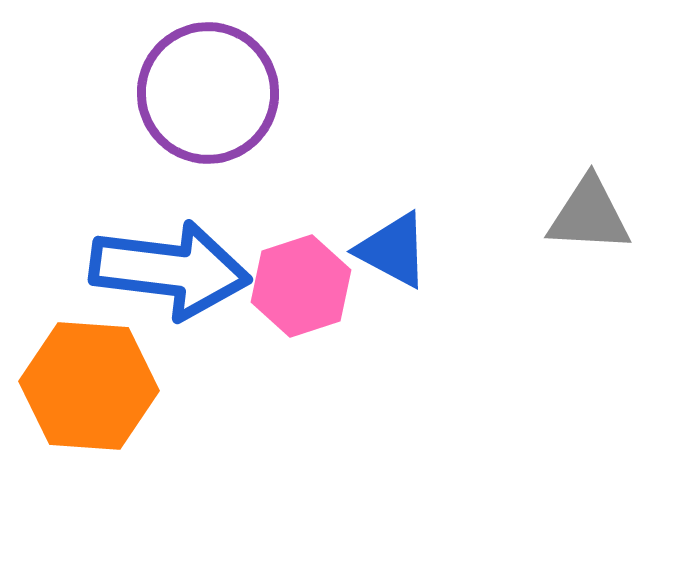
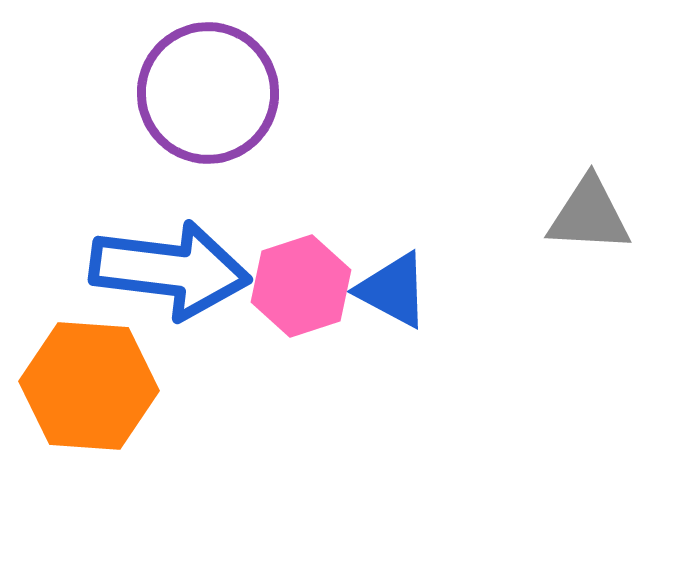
blue triangle: moved 40 px down
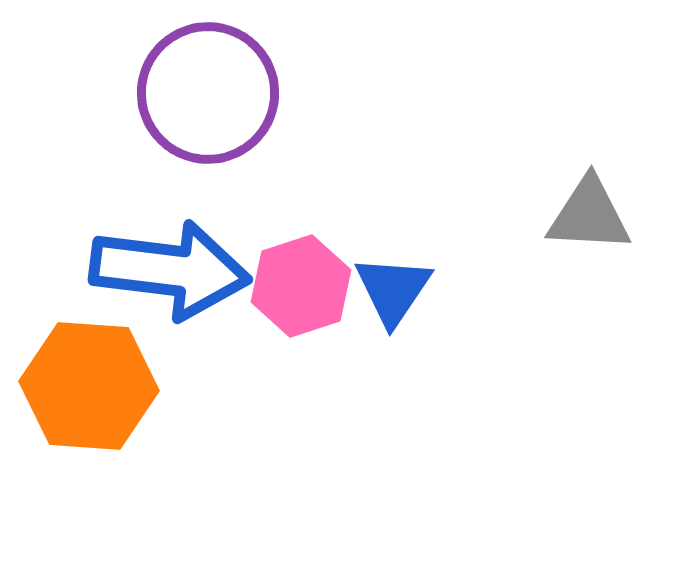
blue triangle: rotated 36 degrees clockwise
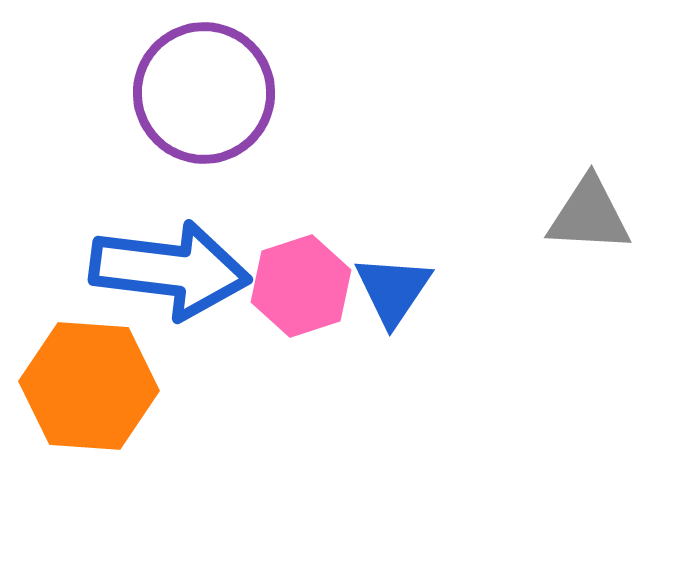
purple circle: moved 4 px left
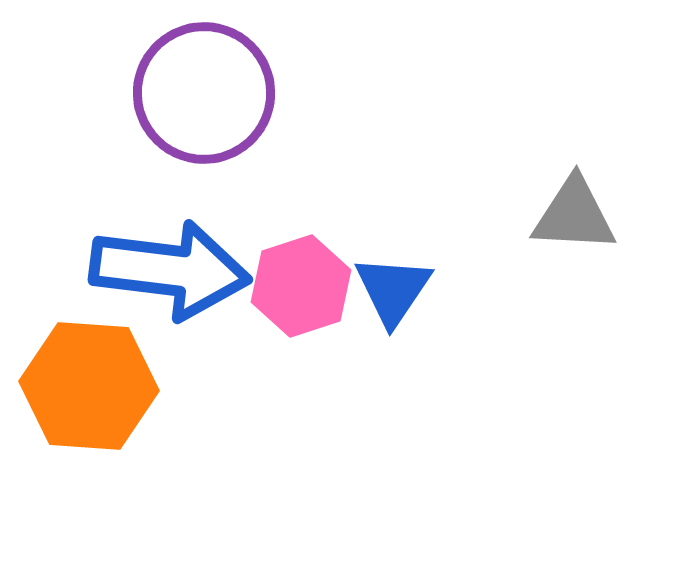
gray triangle: moved 15 px left
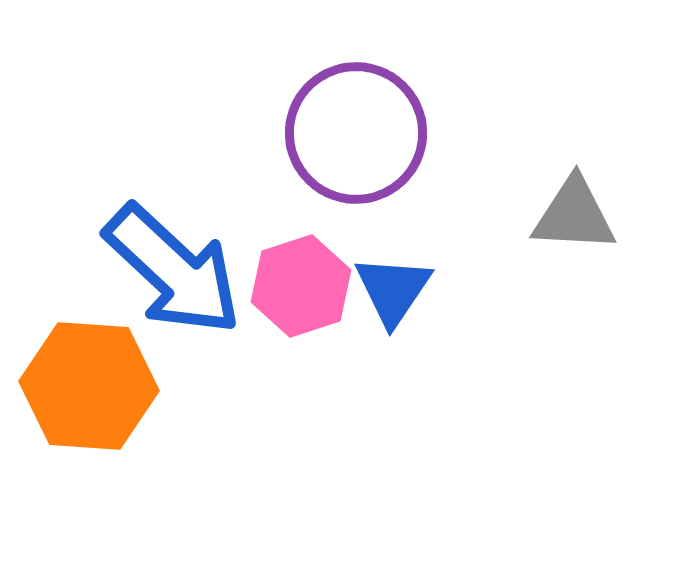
purple circle: moved 152 px right, 40 px down
blue arrow: moved 3 px right; rotated 36 degrees clockwise
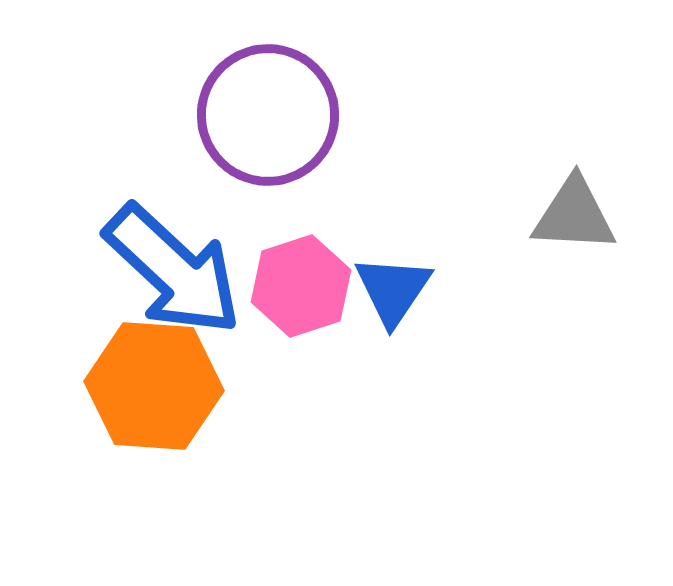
purple circle: moved 88 px left, 18 px up
orange hexagon: moved 65 px right
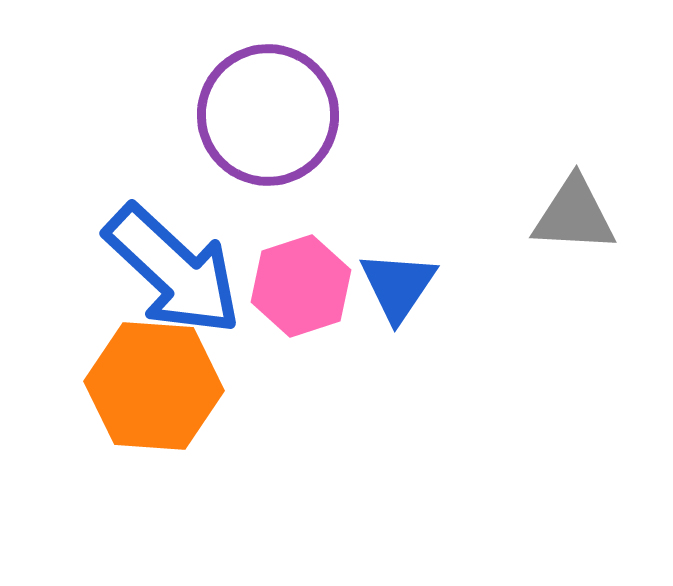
blue triangle: moved 5 px right, 4 px up
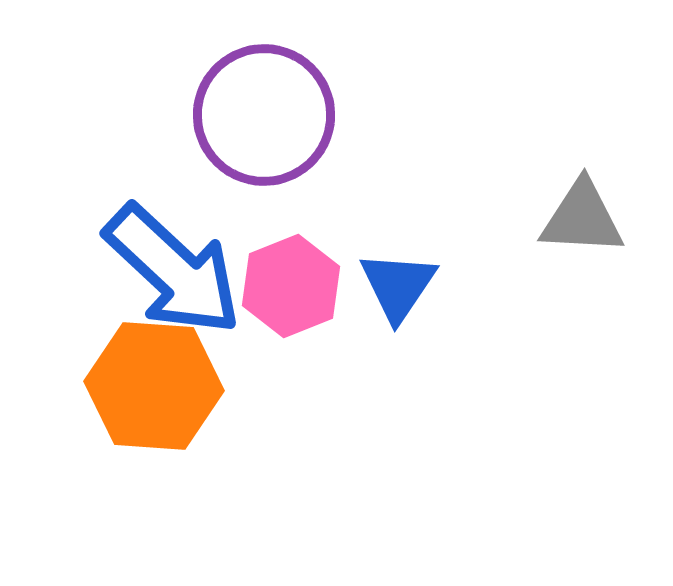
purple circle: moved 4 px left
gray triangle: moved 8 px right, 3 px down
pink hexagon: moved 10 px left; rotated 4 degrees counterclockwise
